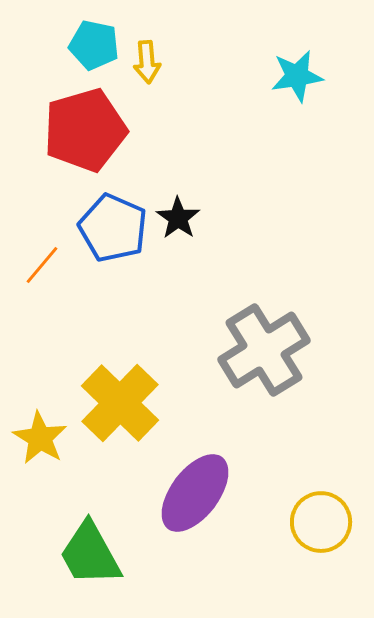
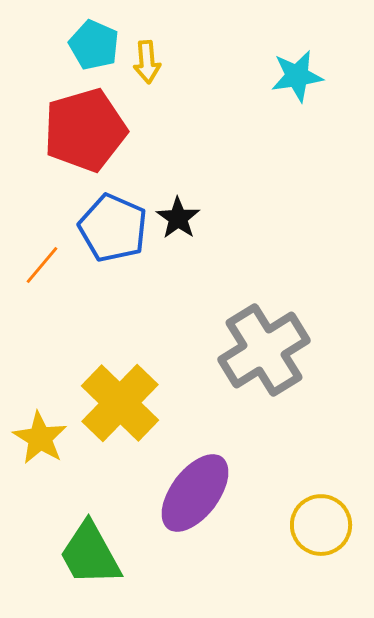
cyan pentagon: rotated 12 degrees clockwise
yellow circle: moved 3 px down
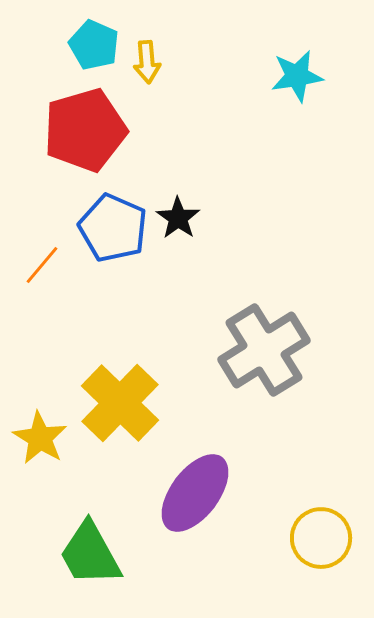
yellow circle: moved 13 px down
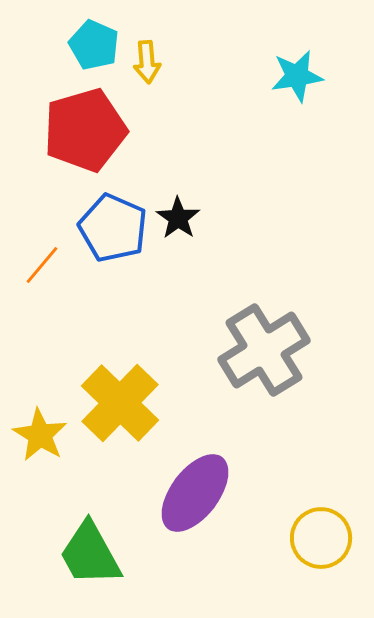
yellow star: moved 3 px up
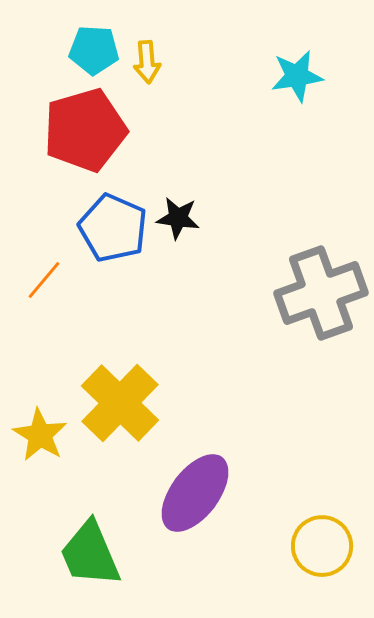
cyan pentagon: moved 5 px down; rotated 21 degrees counterclockwise
black star: rotated 27 degrees counterclockwise
orange line: moved 2 px right, 15 px down
gray cross: moved 57 px right, 57 px up; rotated 12 degrees clockwise
yellow circle: moved 1 px right, 8 px down
green trapezoid: rotated 6 degrees clockwise
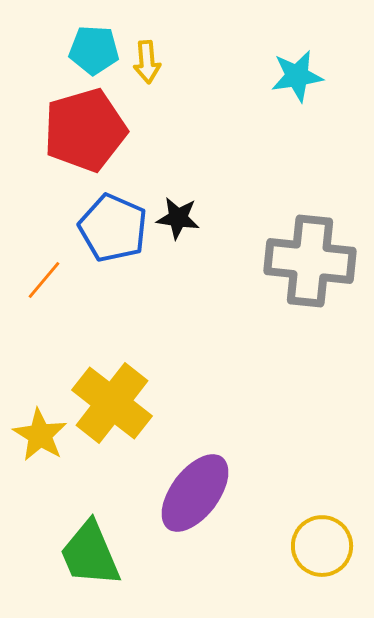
gray cross: moved 11 px left, 32 px up; rotated 26 degrees clockwise
yellow cross: moved 8 px left; rotated 6 degrees counterclockwise
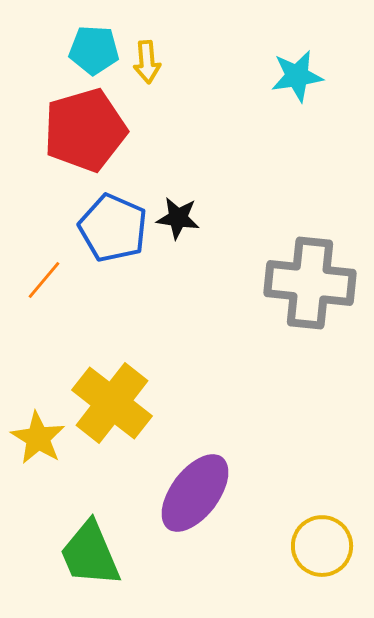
gray cross: moved 22 px down
yellow star: moved 2 px left, 3 px down
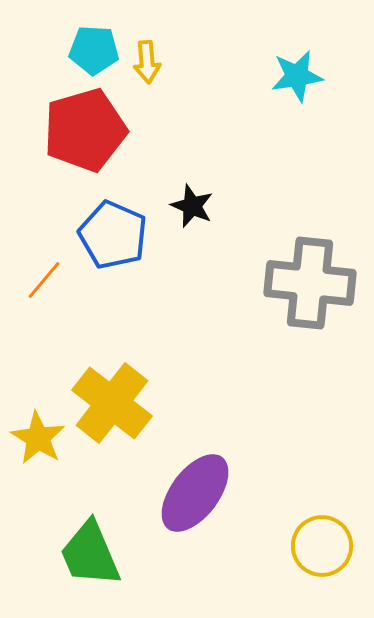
black star: moved 14 px right, 12 px up; rotated 15 degrees clockwise
blue pentagon: moved 7 px down
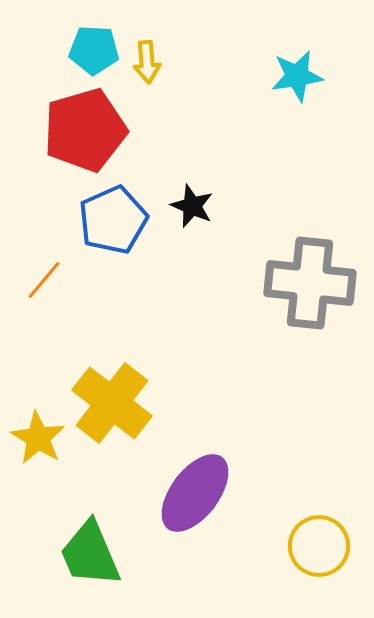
blue pentagon: moved 15 px up; rotated 24 degrees clockwise
yellow circle: moved 3 px left
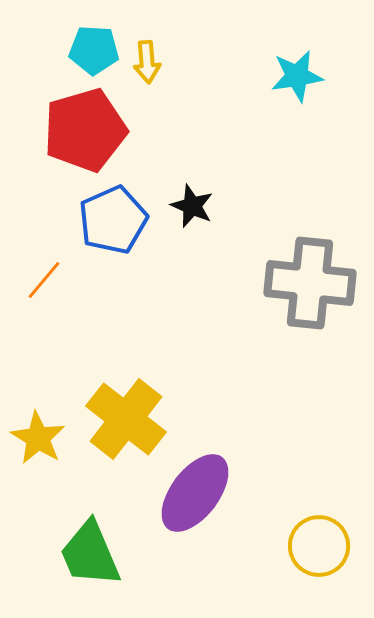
yellow cross: moved 14 px right, 16 px down
